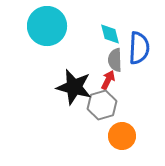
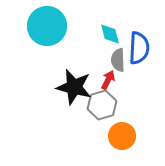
gray semicircle: moved 3 px right
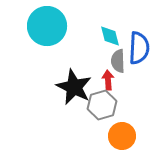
cyan diamond: moved 2 px down
gray semicircle: moved 1 px down
red arrow: rotated 30 degrees counterclockwise
black star: rotated 12 degrees clockwise
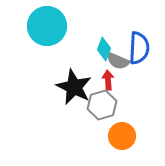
cyan diamond: moved 6 px left, 13 px down; rotated 35 degrees clockwise
gray semicircle: rotated 65 degrees counterclockwise
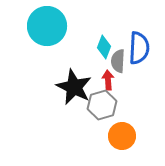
cyan diamond: moved 2 px up
gray semicircle: rotated 70 degrees clockwise
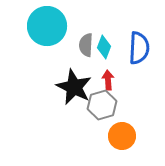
gray semicircle: moved 32 px left, 16 px up
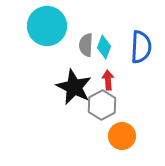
blue semicircle: moved 2 px right, 1 px up
gray hexagon: rotated 12 degrees counterclockwise
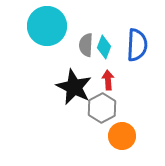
blue semicircle: moved 4 px left, 2 px up
gray hexagon: moved 3 px down
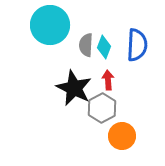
cyan circle: moved 3 px right, 1 px up
black star: moved 1 px down
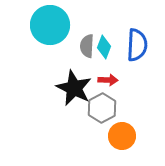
gray semicircle: moved 1 px right, 1 px down
red arrow: rotated 96 degrees clockwise
